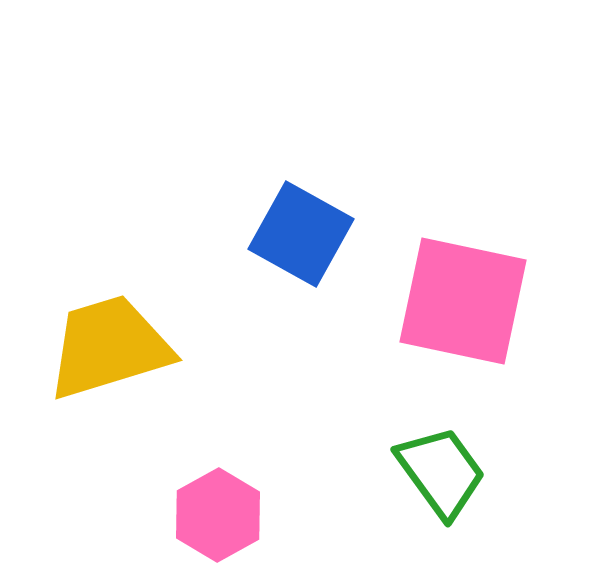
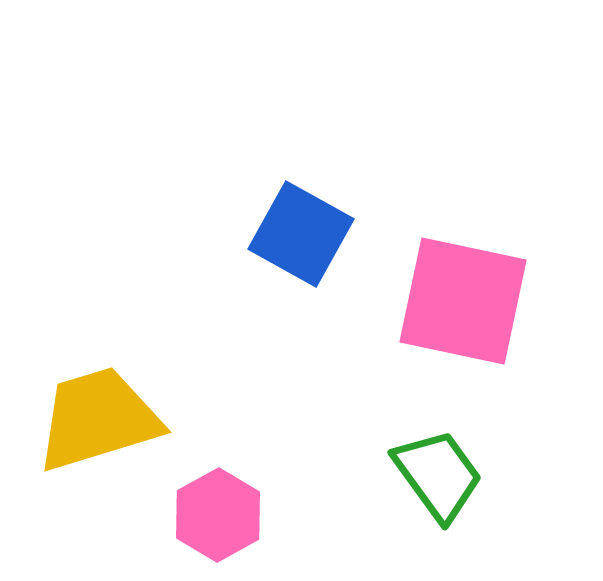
yellow trapezoid: moved 11 px left, 72 px down
green trapezoid: moved 3 px left, 3 px down
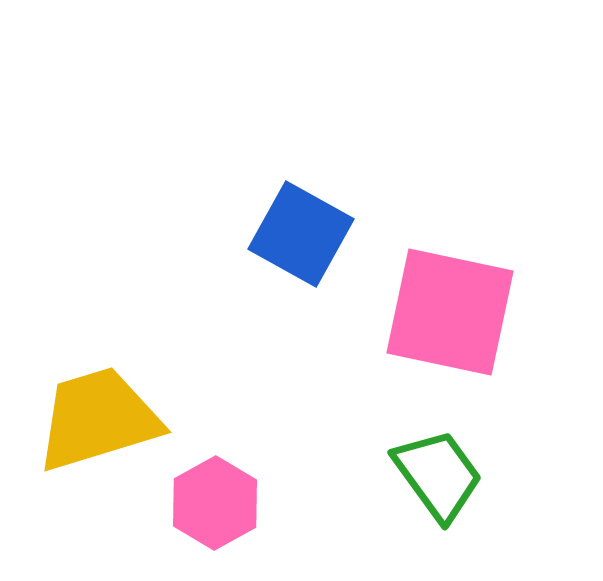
pink square: moved 13 px left, 11 px down
pink hexagon: moved 3 px left, 12 px up
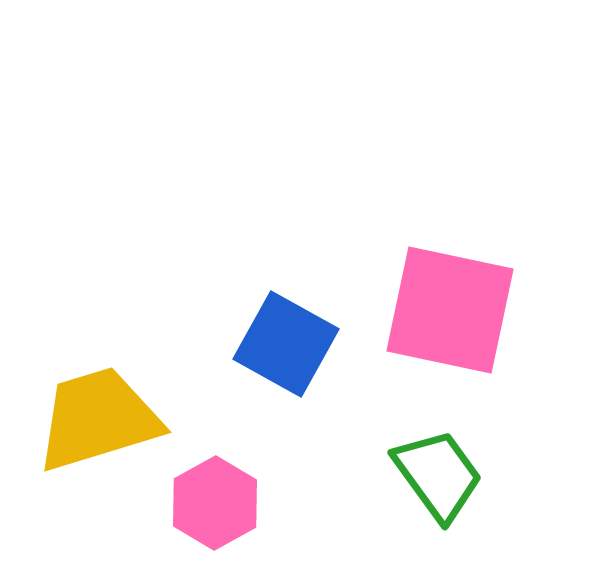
blue square: moved 15 px left, 110 px down
pink square: moved 2 px up
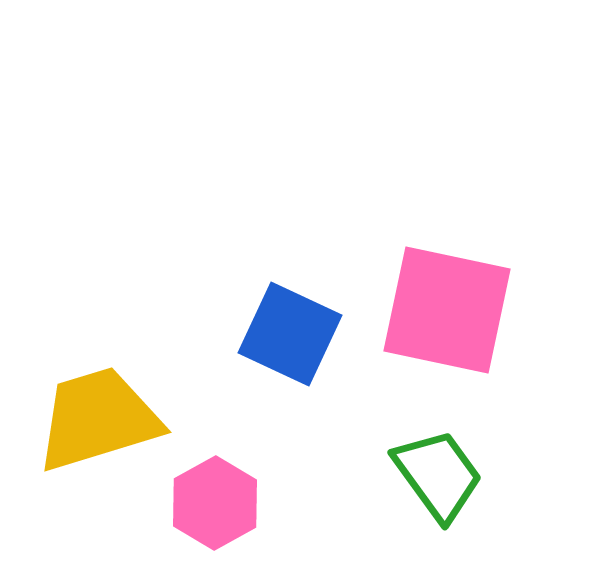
pink square: moved 3 px left
blue square: moved 4 px right, 10 px up; rotated 4 degrees counterclockwise
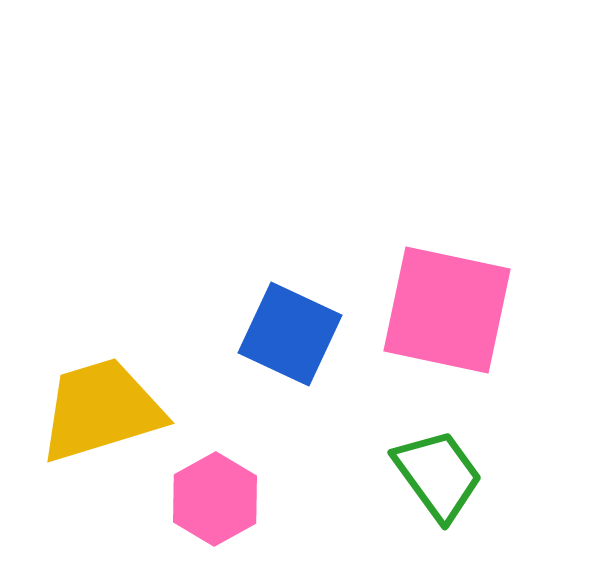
yellow trapezoid: moved 3 px right, 9 px up
pink hexagon: moved 4 px up
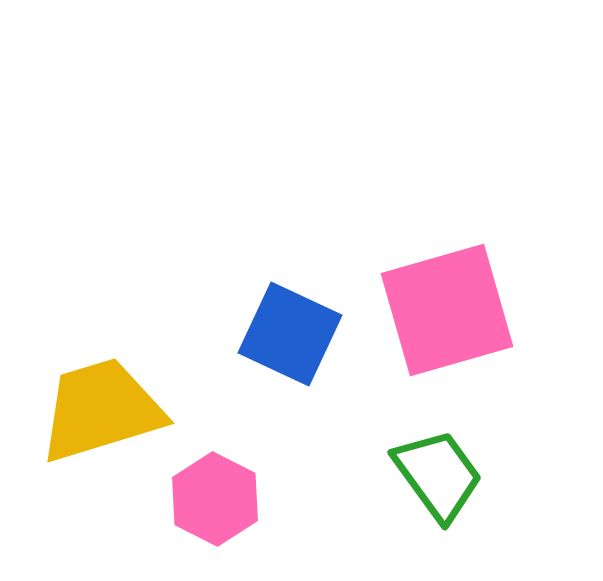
pink square: rotated 28 degrees counterclockwise
pink hexagon: rotated 4 degrees counterclockwise
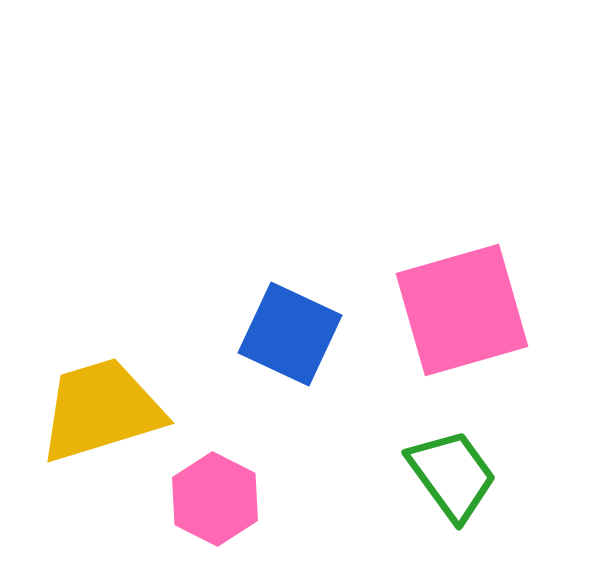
pink square: moved 15 px right
green trapezoid: moved 14 px right
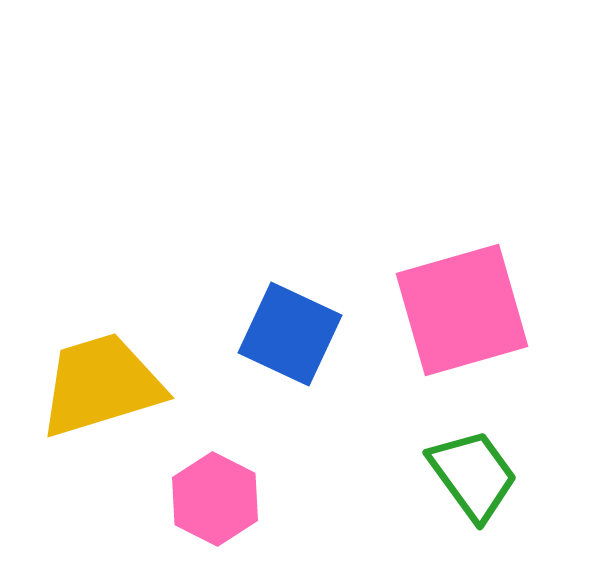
yellow trapezoid: moved 25 px up
green trapezoid: moved 21 px right
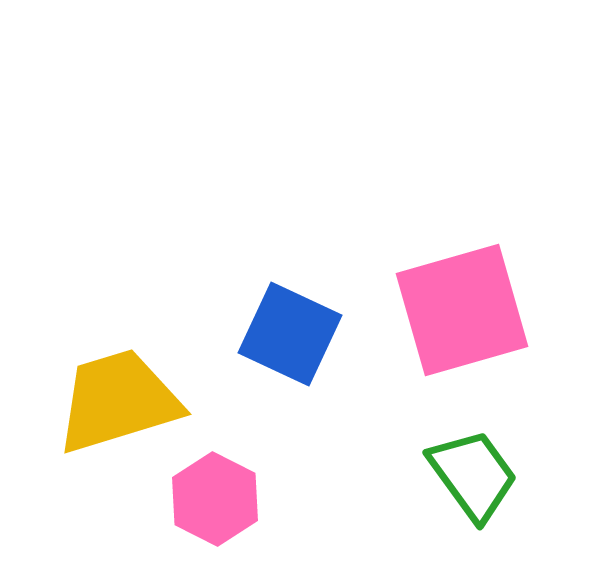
yellow trapezoid: moved 17 px right, 16 px down
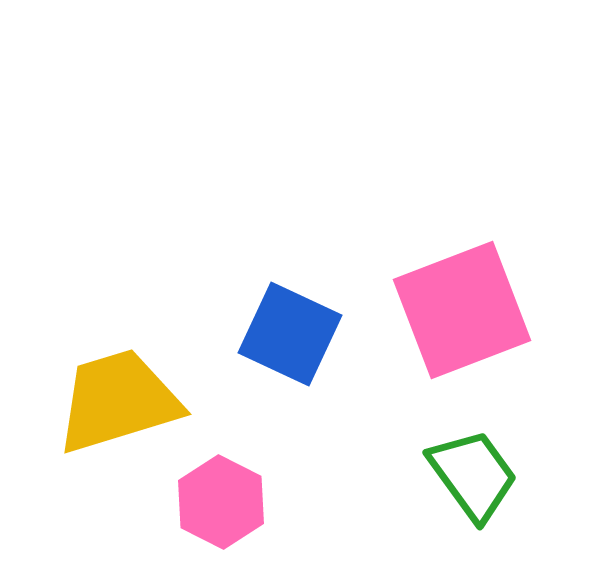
pink square: rotated 5 degrees counterclockwise
pink hexagon: moved 6 px right, 3 px down
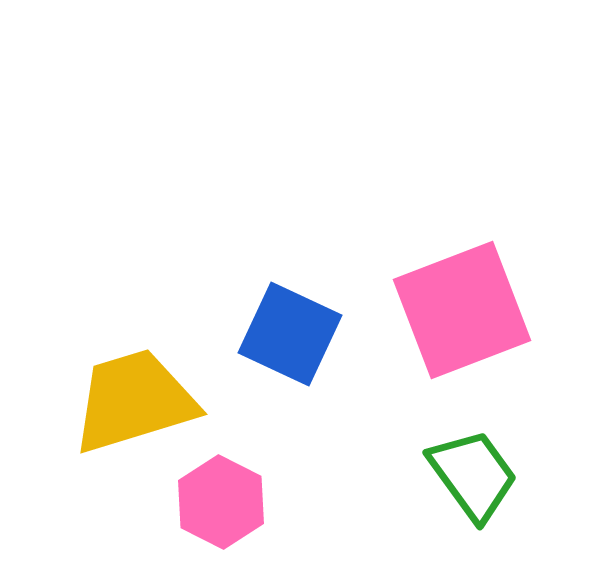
yellow trapezoid: moved 16 px right
